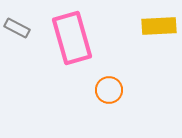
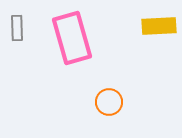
gray rectangle: rotated 60 degrees clockwise
orange circle: moved 12 px down
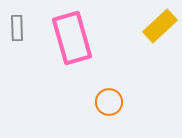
yellow rectangle: moved 1 px right; rotated 40 degrees counterclockwise
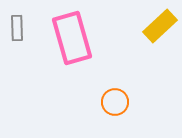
orange circle: moved 6 px right
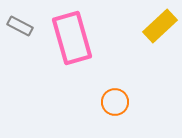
gray rectangle: moved 3 px right, 2 px up; rotated 60 degrees counterclockwise
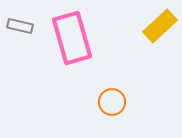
gray rectangle: rotated 15 degrees counterclockwise
orange circle: moved 3 px left
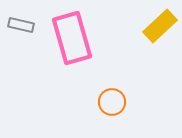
gray rectangle: moved 1 px right, 1 px up
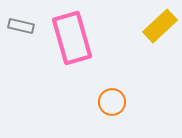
gray rectangle: moved 1 px down
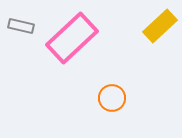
pink rectangle: rotated 63 degrees clockwise
orange circle: moved 4 px up
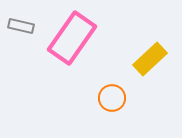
yellow rectangle: moved 10 px left, 33 px down
pink rectangle: rotated 12 degrees counterclockwise
